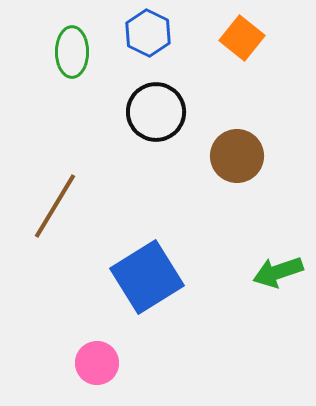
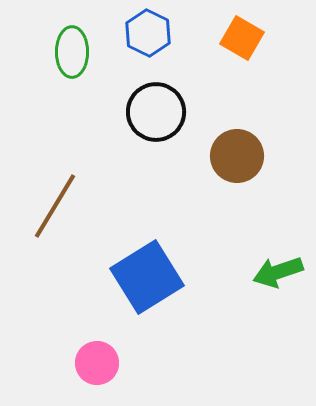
orange square: rotated 9 degrees counterclockwise
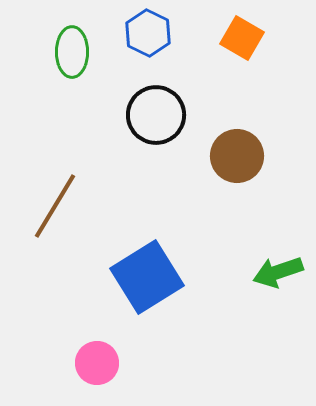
black circle: moved 3 px down
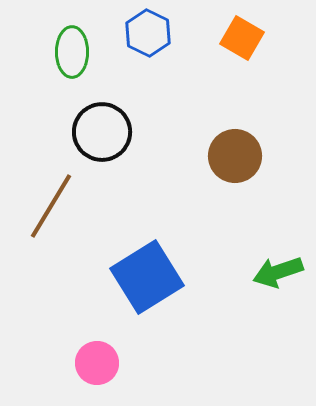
black circle: moved 54 px left, 17 px down
brown circle: moved 2 px left
brown line: moved 4 px left
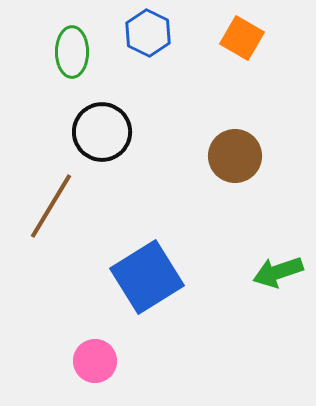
pink circle: moved 2 px left, 2 px up
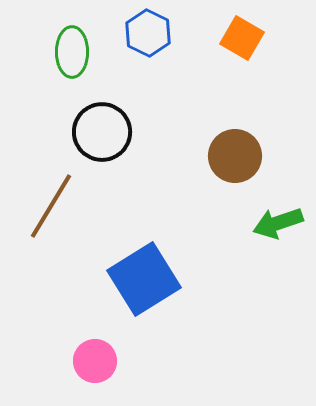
green arrow: moved 49 px up
blue square: moved 3 px left, 2 px down
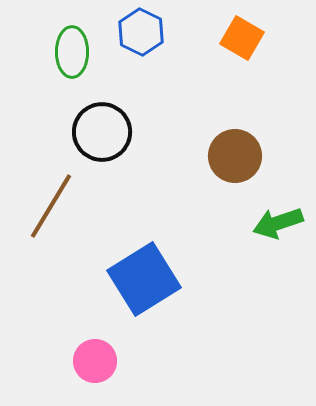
blue hexagon: moved 7 px left, 1 px up
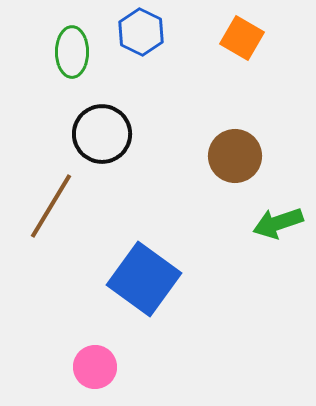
black circle: moved 2 px down
blue square: rotated 22 degrees counterclockwise
pink circle: moved 6 px down
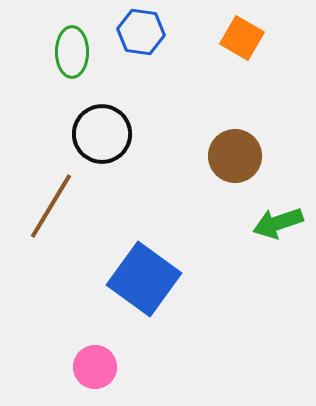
blue hexagon: rotated 18 degrees counterclockwise
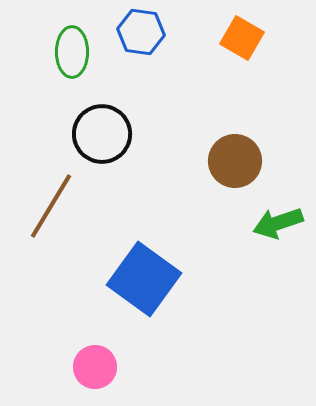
brown circle: moved 5 px down
